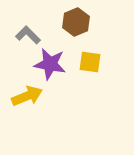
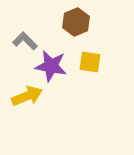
gray L-shape: moved 3 px left, 6 px down
purple star: moved 1 px right, 2 px down
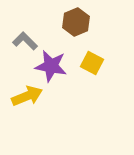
yellow square: moved 2 px right, 1 px down; rotated 20 degrees clockwise
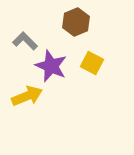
purple star: rotated 12 degrees clockwise
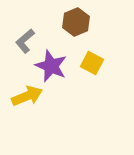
gray L-shape: rotated 85 degrees counterclockwise
